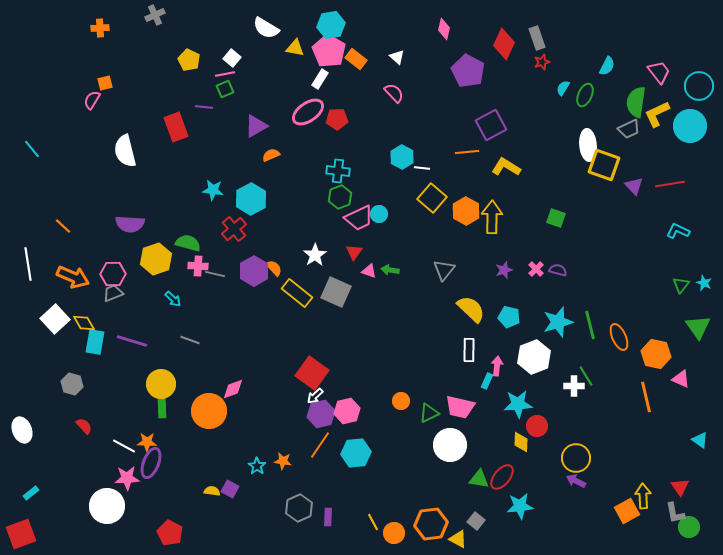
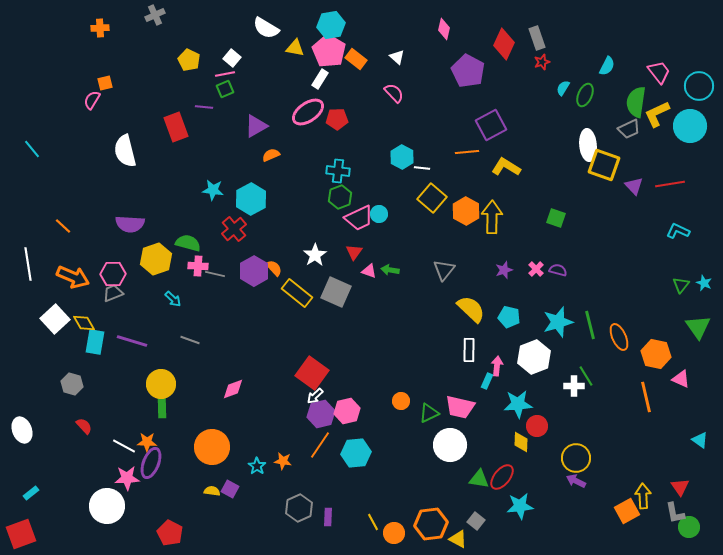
orange circle at (209, 411): moved 3 px right, 36 px down
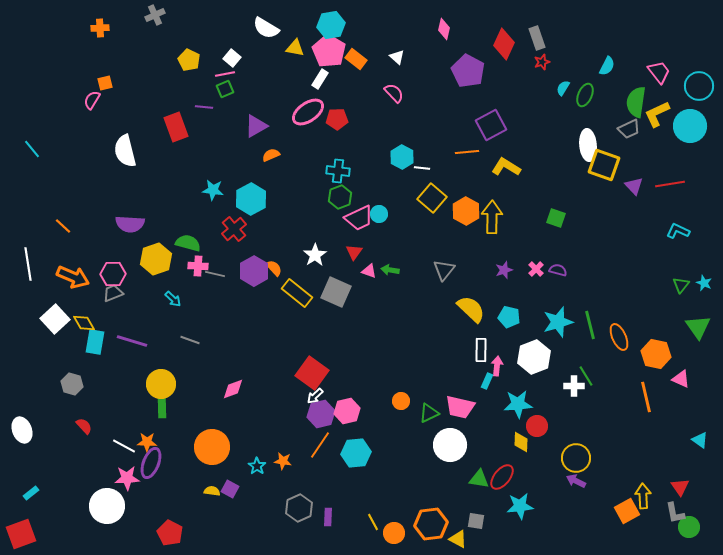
white rectangle at (469, 350): moved 12 px right
gray square at (476, 521): rotated 30 degrees counterclockwise
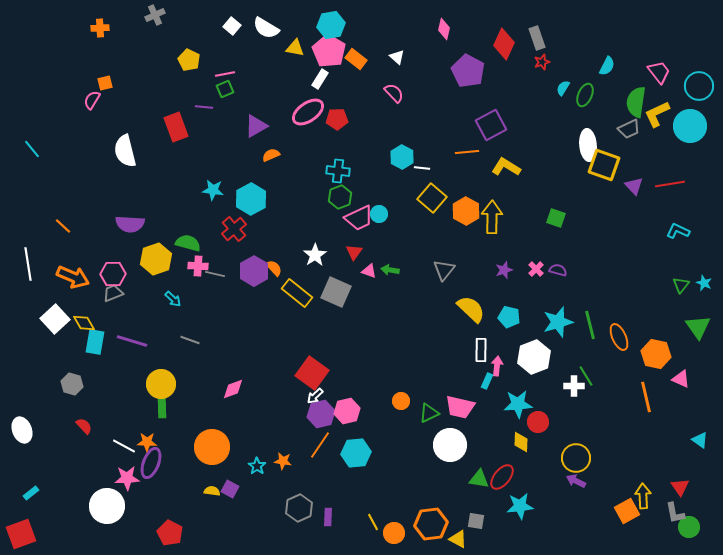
white square at (232, 58): moved 32 px up
red circle at (537, 426): moved 1 px right, 4 px up
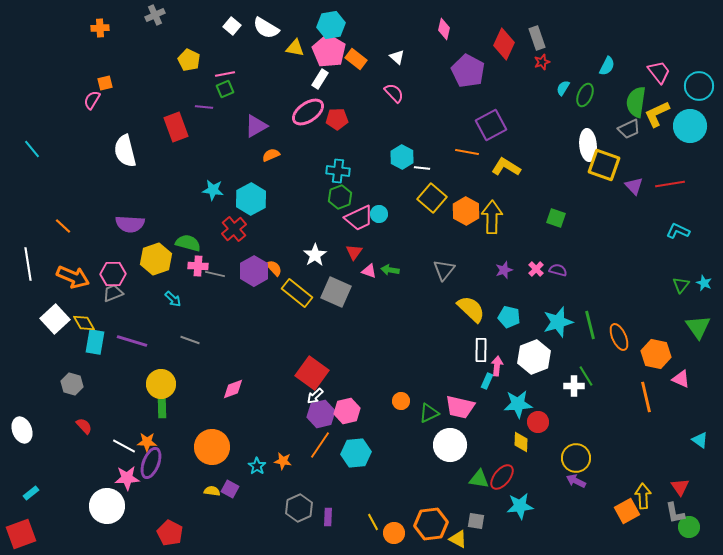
orange line at (467, 152): rotated 15 degrees clockwise
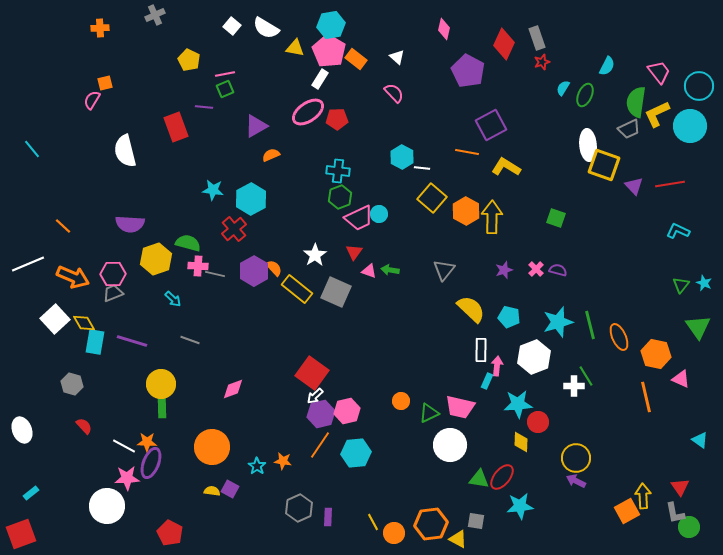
white line at (28, 264): rotated 76 degrees clockwise
yellow rectangle at (297, 293): moved 4 px up
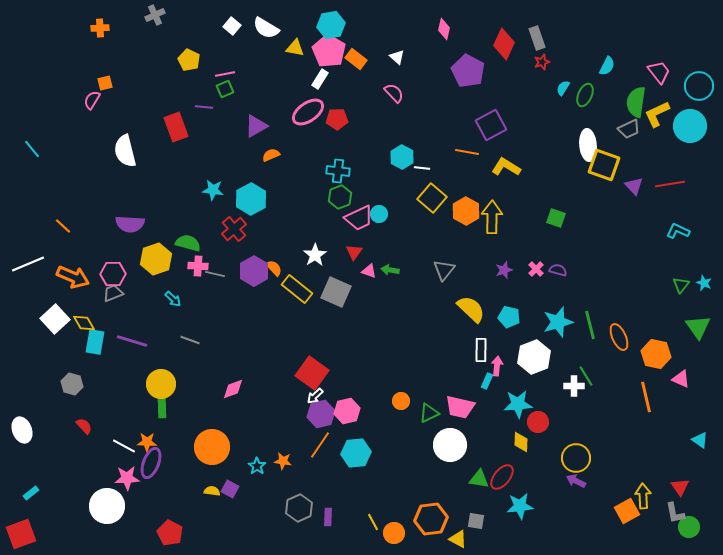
orange hexagon at (431, 524): moved 5 px up
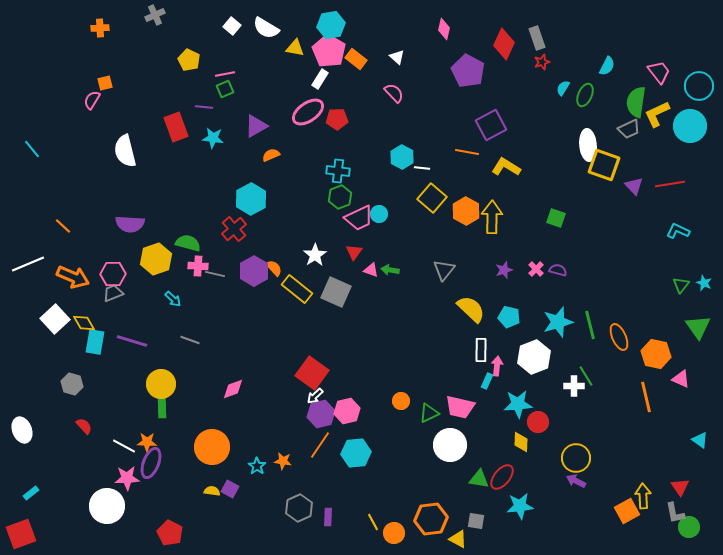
cyan star at (213, 190): moved 52 px up
pink triangle at (369, 271): moved 2 px right, 1 px up
